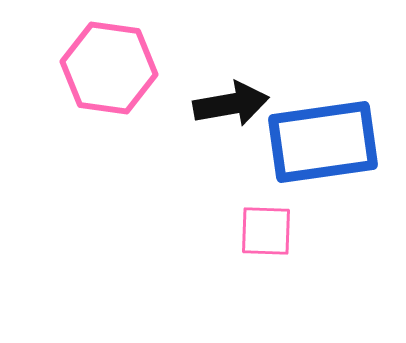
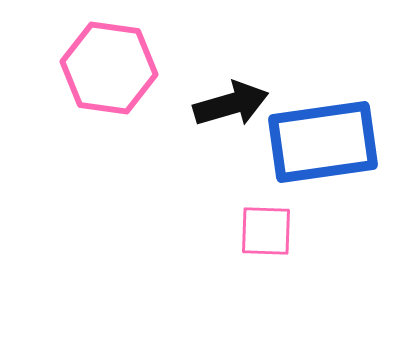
black arrow: rotated 6 degrees counterclockwise
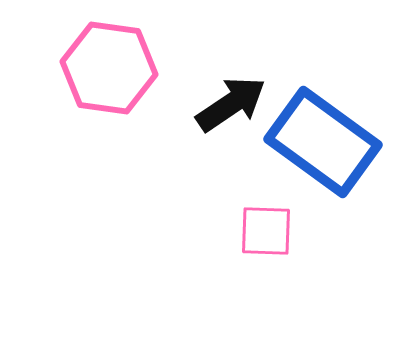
black arrow: rotated 18 degrees counterclockwise
blue rectangle: rotated 44 degrees clockwise
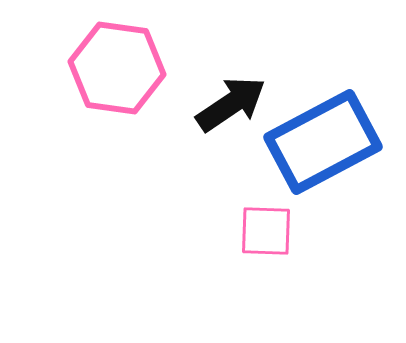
pink hexagon: moved 8 px right
blue rectangle: rotated 64 degrees counterclockwise
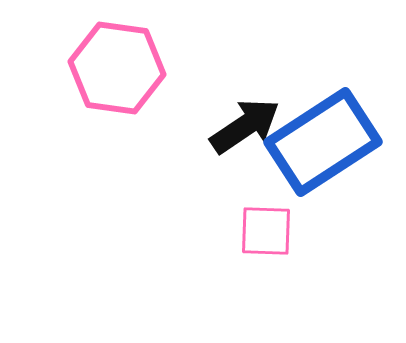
black arrow: moved 14 px right, 22 px down
blue rectangle: rotated 5 degrees counterclockwise
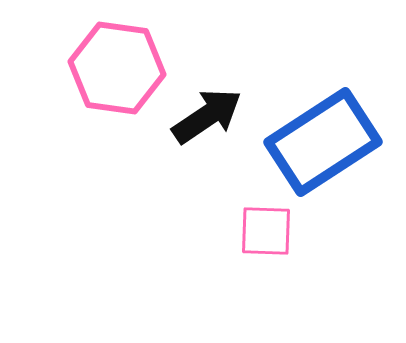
black arrow: moved 38 px left, 10 px up
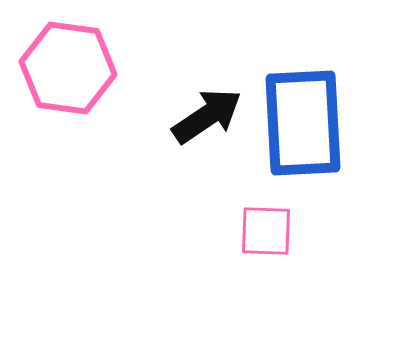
pink hexagon: moved 49 px left
blue rectangle: moved 20 px left, 19 px up; rotated 60 degrees counterclockwise
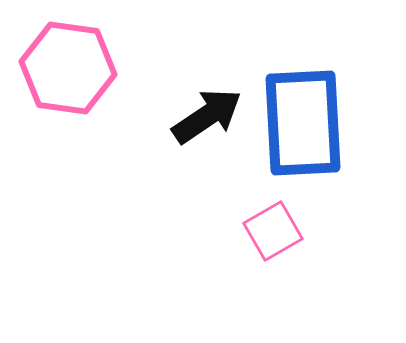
pink square: moved 7 px right; rotated 32 degrees counterclockwise
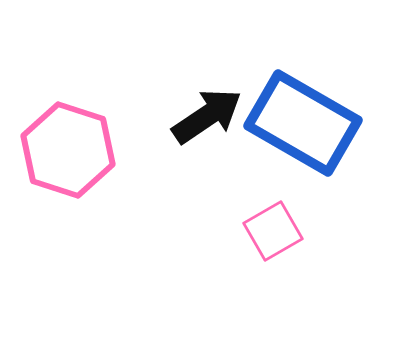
pink hexagon: moved 82 px down; rotated 10 degrees clockwise
blue rectangle: rotated 57 degrees counterclockwise
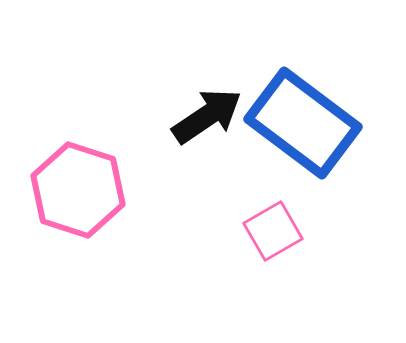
blue rectangle: rotated 7 degrees clockwise
pink hexagon: moved 10 px right, 40 px down
